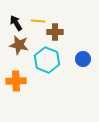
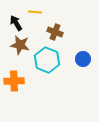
yellow line: moved 3 px left, 9 px up
brown cross: rotated 21 degrees clockwise
brown star: moved 1 px right
orange cross: moved 2 px left
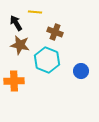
blue circle: moved 2 px left, 12 px down
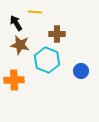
brown cross: moved 2 px right, 2 px down; rotated 21 degrees counterclockwise
orange cross: moved 1 px up
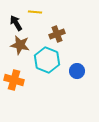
brown cross: rotated 21 degrees counterclockwise
blue circle: moved 4 px left
orange cross: rotated 18 degrees clockwise
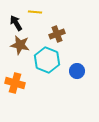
orange cross: moved 1 px right, 3 px down
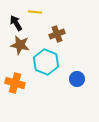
cyan hexagon: moved 1 px left, 2 px down
blue circle: moved 8 px down
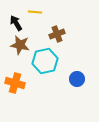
cyan hexagon: moved 1 px left, 1 px up; rotated 25 degrees clockwise
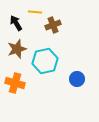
brown cross: moved 4 px left, 9 px up
brown star: moved 3 px left, 4 px down; rotated 30 degrees counterclockwise
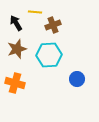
cyan hexagon: moved 4 px right, 6 px up; rotated 10 degrees clockwise
